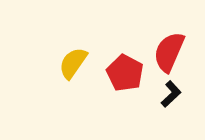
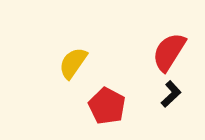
red semicircle: rotated 9 degrees clockwise
red pentagon: moved 18 px left, 33 px down
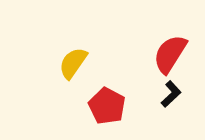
red semicircle: moved 1 px right, 2 px down
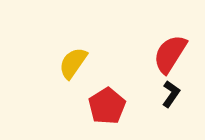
black L-shape: rotated 12 degrees counterclockwise
red pentagon: rotated 12 degrees clockwise
